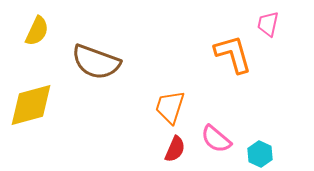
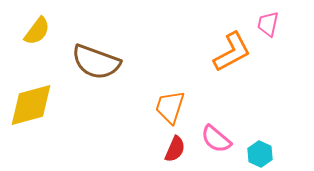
yellow semicircle: rotated 12 degrees clockwise
orange L-shape: moved 1 px left, 2 px up; rotated 78 degrees clockwise
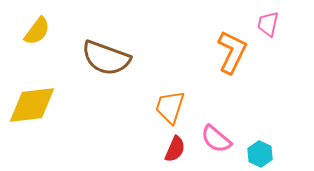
orange L-shape: rotated 36 degrees counterclockwise
brown semicircle: moved 10 px right, 4 px up
yellow diamond: moved 1 px right; rotated 9 degrees clockwise
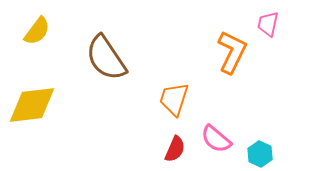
brown semicircle: rotated 36 degrees clockwise
orange trapezoid: moved 4 px right, 8 px up
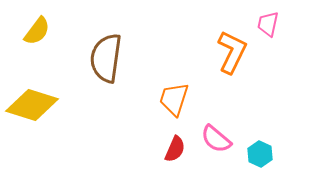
brown semicircle: rotated 42 degrees clockwise
yellow diamond: rotated 24 degrees clockwise
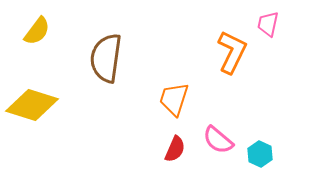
pink semicircle: moved 2 px right, 1 px down
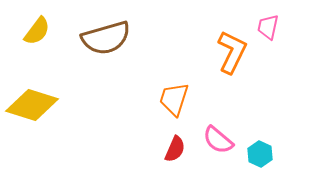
pink trapezoid: moved 3 px down
brown semicircle: moved 20 px up; rotated 114 degrees counterclockwise
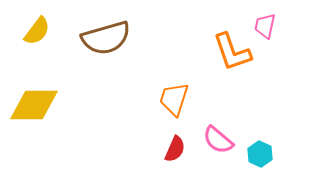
pink trapezoid: moved 3 px left, 1 px up
orange L-shape: rotated 135 degrees clockwise
yellow diamond: moved 2 px right; rotated 18 degrees counterclockwise
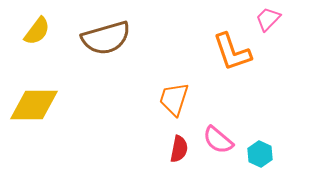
pink trapezoid: moved 3 px right, 7 px up; rotated 32 degrees clockwise
red semicircle: moved 4 px right; rotated 12 degrees counterclockwise
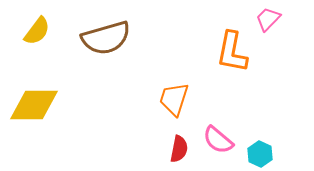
orange L-shape: rotated 30 degrees clockwise
